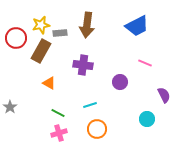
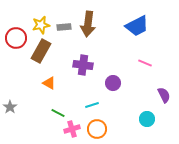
brown arrow: moved 1 px right, 1 px up
gray rectangle: moved 4 px right, 6 px up
purple circle: moved 7 px left, 1 px down
cyan line: moved 2 px right
pink cross: moved 13 px right, 4 px up
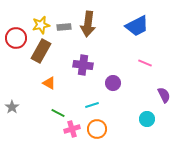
gray star: moved 2 px right
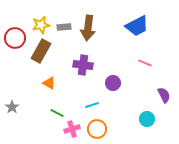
brown arrow: moved 4 px down
red circle: moved 1 px left
green line: moved 1 px left
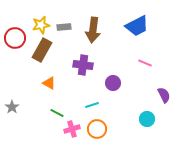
brown arrow: moved 5 px right, 2 px down
brown rectangle: moved 1 px right, 1 px up
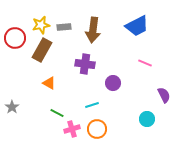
purple cross: moved 2 px right, 1 px up
